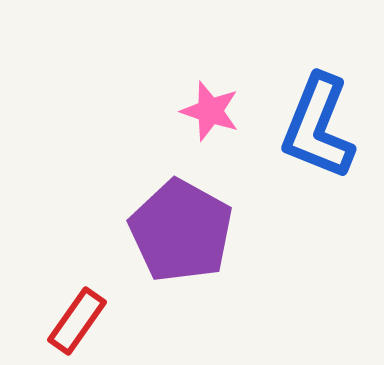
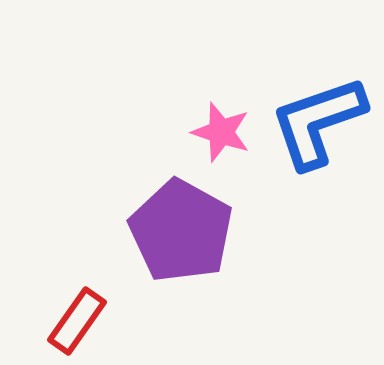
pink star: moved 11 px right, 21 px down
blue L-shape: moved 5 px up; rotated 49 degrees clockwise
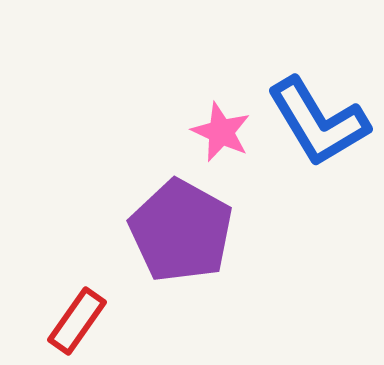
blue L-shape: rotated 102 degrees counterclockwise
pink star: rotated 6 degrees clockwise
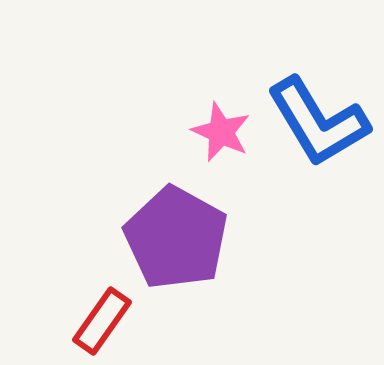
purple pentagon: moved 5 px left, 7 px down
red rectangle: moved 25 px right
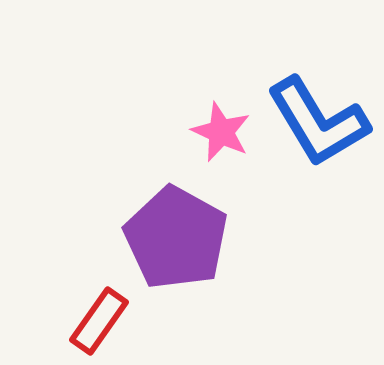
red rectangle: moved 3 px left
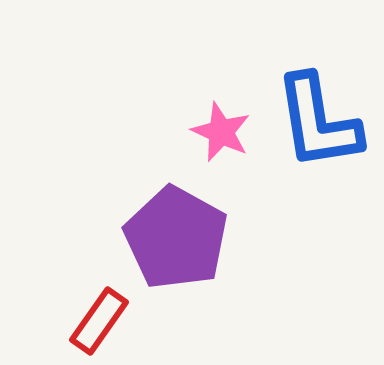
blue L-shape: rotated 22 degrees clockwise
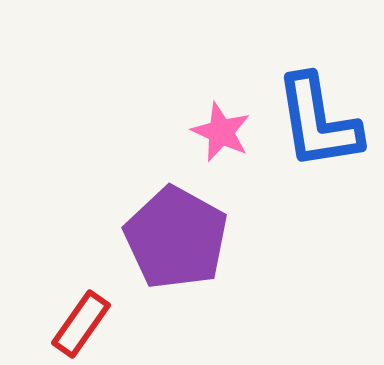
red rectangle: moved 18 px left, 3 px down
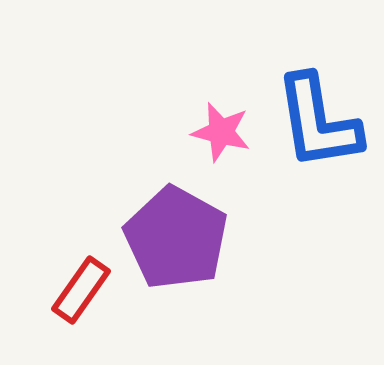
pink star: rotated 10 degrees counterclockwise
red rectangle: moved 34 px up
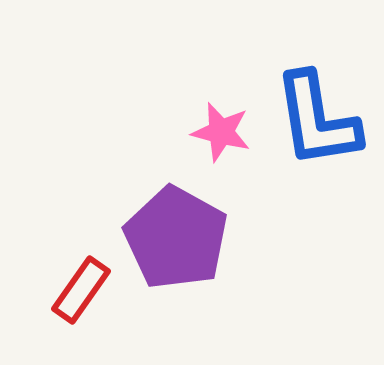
blue L-shape: moved 1 px left, 2 px up
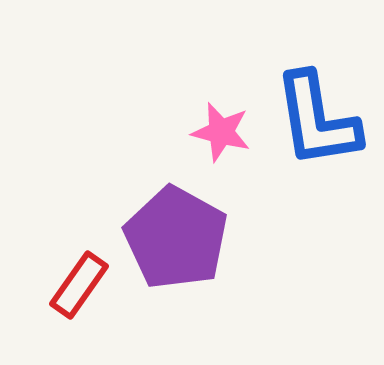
red rectangle: moved 2 px left, 5 px up
